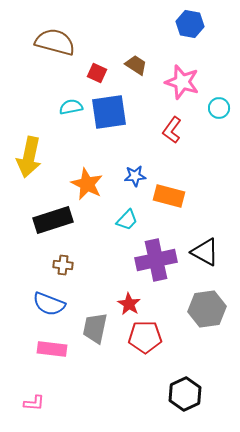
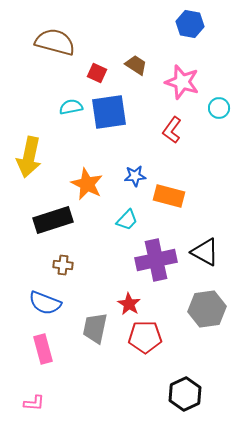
blue semicircle: moved 4 px left, 1 px up
pink rectangle: moved 9 px left; rotated 68 degrees clockwise
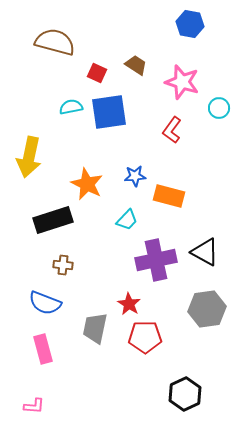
pink L-shape: moved 3 px down
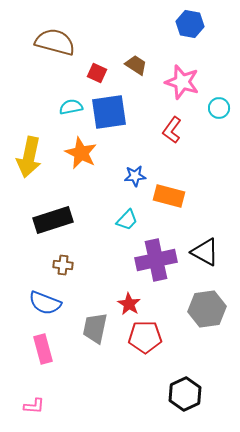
orange star: moved 6 px left, 31 px up
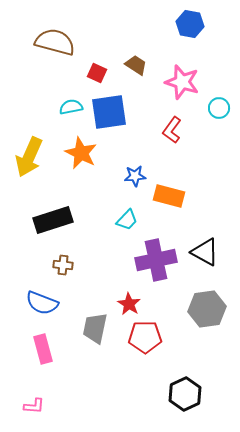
yellow arrow: rotated 12 degrees clockwise
blue semicircle: moved 3 px left
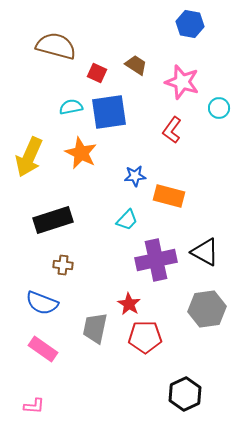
brown semicircle: moved 1 px right, 4 px down
pink rectangle: rotated 40 degrees counterclockwise
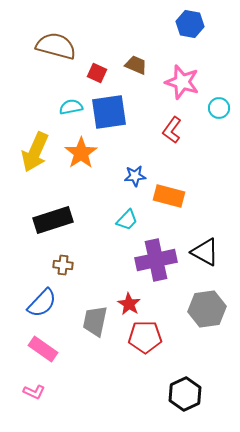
brown trapezoid: rotated 10 degrees counterclockwise
orange star: rotated 12 degrees clockwise
yellow arrow: moved 6 px right, 5 px up
blue semicircle: rotated 68 degrees counterclockwise
gray trapezoid: moved 7 px up
pink L-shape: moved 14 px up; rotated 20 degrees clockwise
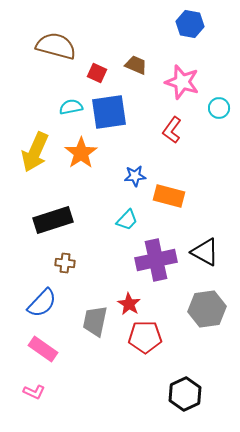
brown cross: moved 2 px right, 2 px up
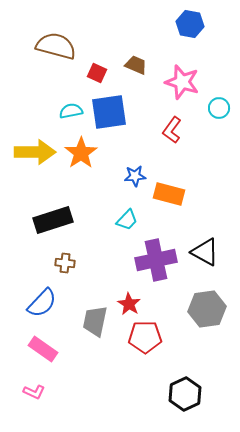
cyan semicircle: moved 4 px down
yellow arrow: rotated 114 degrees counterclockwise
orange rectangle: moved 2 px up
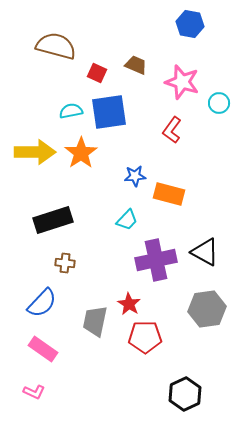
cyan circle: moved 5 px up
